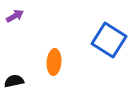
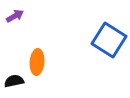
orange ellipse: moved 17 px left
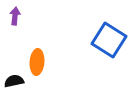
purple arrow: rotated 54 degrees counterclockwise
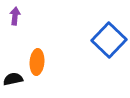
blue square: rotated 12 degrees clockwise
black semicircle: moved 1 px left, 2 px up
